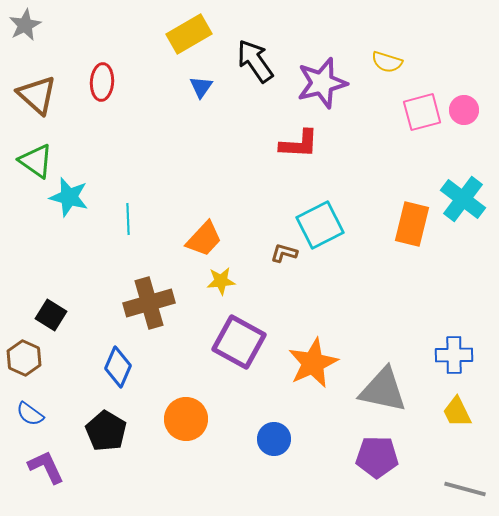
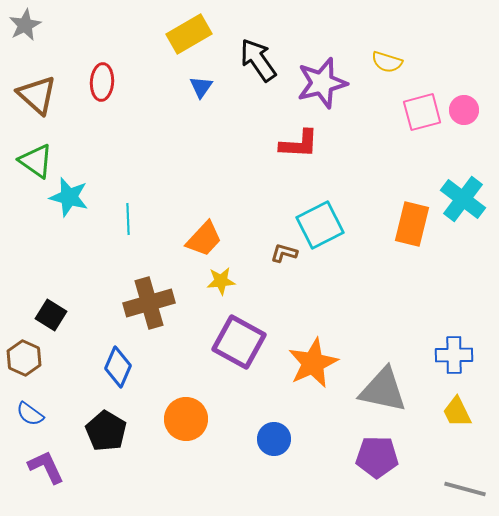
black arrow: moved 3 px right, 1 px up
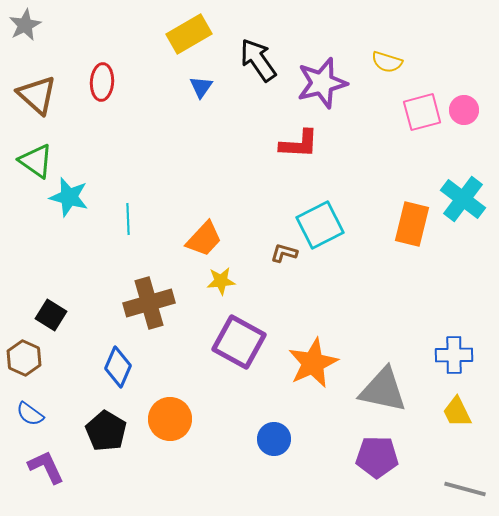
orange circle: moved 16 px left
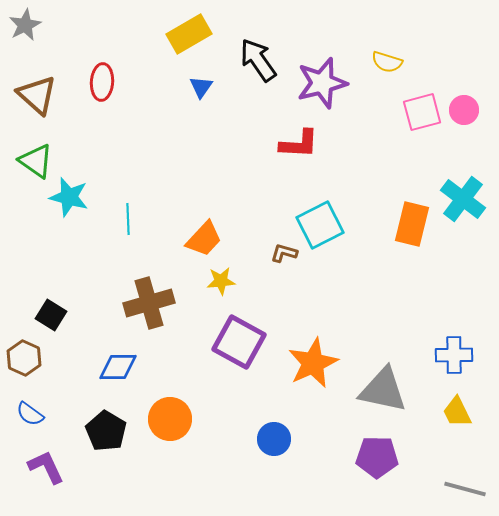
blue diamond: rotated 66 degrees clockwise
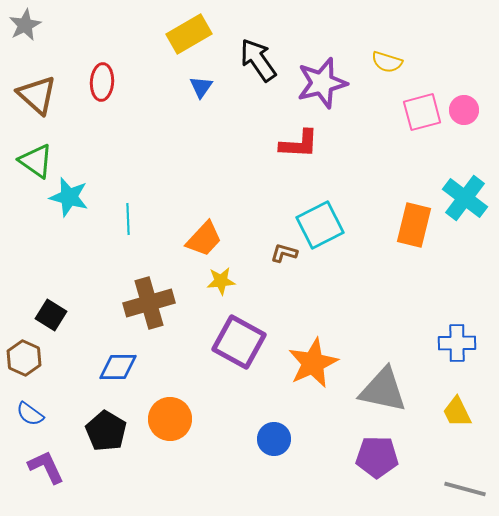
cyan cross: moved 2 px right, 1 px up
orange rectangle: moved 2 px right, 1 px down
blue cross: moved 3 px right, 12 px up
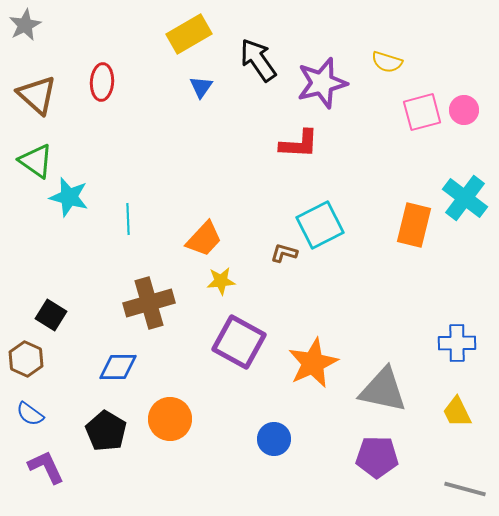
brown hexagon: moved 2 px right, 1 px down
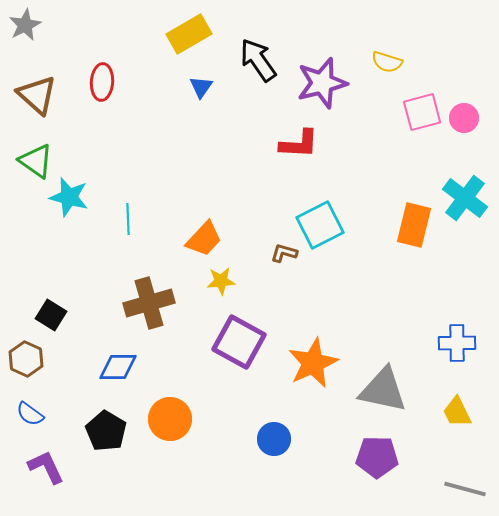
pink circle: moved 8 px down
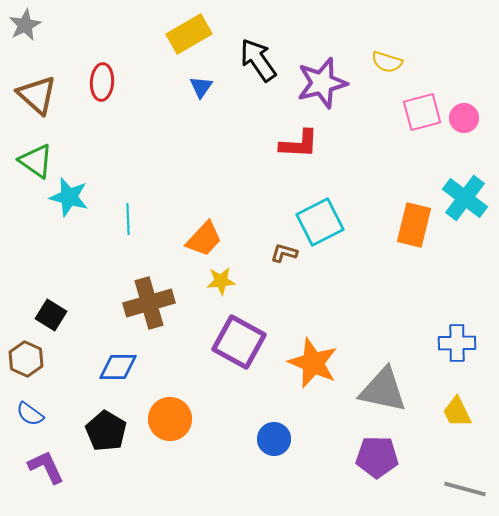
cyan square: moved 3 px up
orange star: rotated 24 degrees counterclockwise
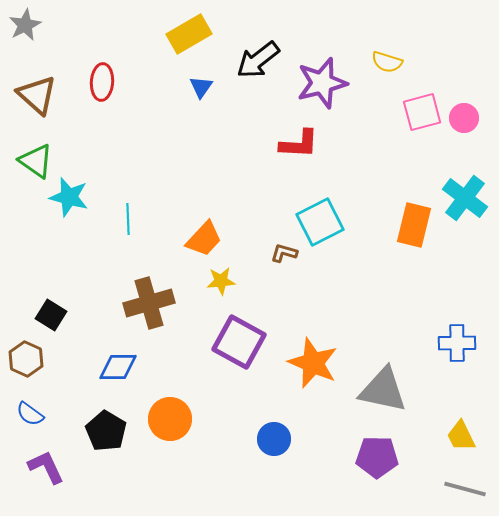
black arrow: rotated 93 degrees counterclockwise
yellow trapezoid: moved 4 px right, 24 px down
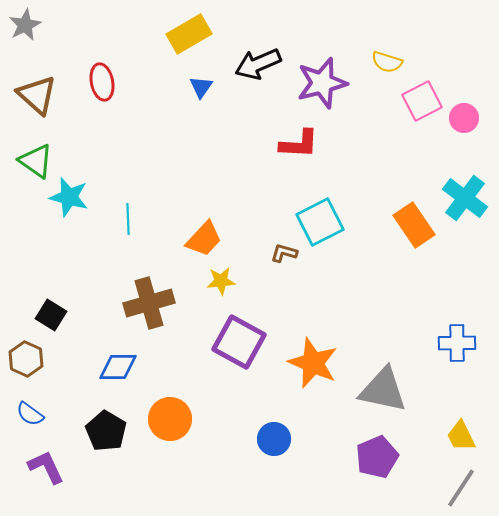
black arrow: moved 4 px down; rotated 15 degrees clockwise
red ellipse: rotated 15 degrees counterclockwise
pink square: moved 11 px up; rotated 12 degrees counterclockwise
orange rectangle: rotated 48 degrees counterclockwise
purple pentagon: rotated 24 degrees counterclockwise
gray line: moved 4 px left, 1 px up; rotated 72 degrees counterclockwise
